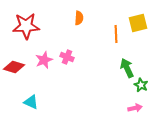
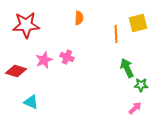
red star: moved 1 px up
red diamond: moved 2 px right, 4 px down
green star: rotated 24 degrees counterclockwise
pink arrow: rotated 32 degrees counterclockwise
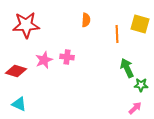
orange semicircle: moved 7 px right, 2 px down
yellow square: moved 2 px right, 1 px down; rotated 30 degrees clockwise
orange line: moved 1 px right
pink cross: rotated 16 degrees counterclockwise
cyan triangle: moved 12 px left, 2 px down
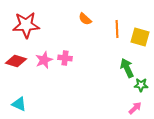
orange semicircle: moved 1 px left, 1 px up; rotated 128 degrees clockwise
yellow square: moved 13 px down
orange line: moved 5 px up
pink cross: moved 2 px left, 1 px down
red diamond: moved 10 px up
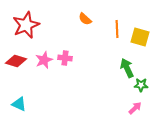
red star: rotated 20 degrees counterclockwise
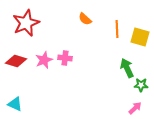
red star: moved 2 px up
cyan triangle: moved 4 px left
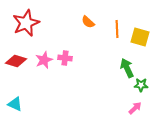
orange semicircle: moved 3 px right, 3 px down
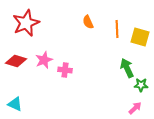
orange semicircle: rotated 24 degrees clockwise
pink cross: moved 12 px down
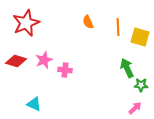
orange line: moved 1 px right, 2 px up
cyan triangle: moved 19 px right
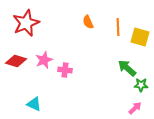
green arrow: rotated 24 degrees counterclockwise
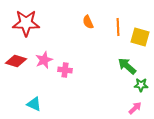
red star: rotated 24 degrees clockwise
green arrow: moved 2 px up
